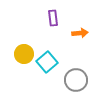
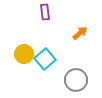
purple rectangle: moved 8 px left, 6 px up
orange arrow: rotated 35 degrees counterclockwise
cyan square: moved 2 px left, 3 px up
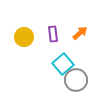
purple rectangle: moved 8 px right, 22 px down
yellow circle: moved 17 px up
cyan square: moved 18 px right, 5 px down
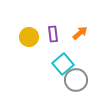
yellow circle: moved 5 px right
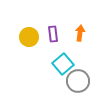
orange arrow: rotated 42 degrees counterclockwise
gray circle: moved 2 px right, 1 px down
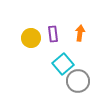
yellow circle: moved 2 px right, 1 px down
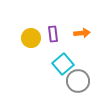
orange arrow: moved 2 px right; rotated 77 degrees clockwise
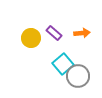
purple rectangle: moved 1 px right, 1 px up; rotated 42 degrees counterclockwise
gray circle: moved 5 px up
